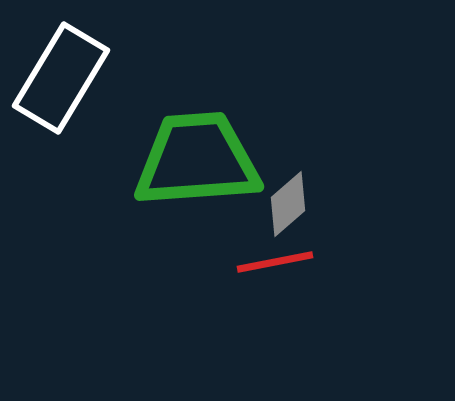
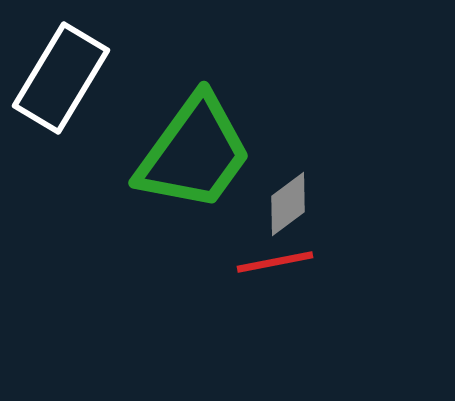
green trapezoid: moved 3 px left, 7 px up; rotated 130 degrees clockwise
gray diamond: rotated 4 degrees clockwise
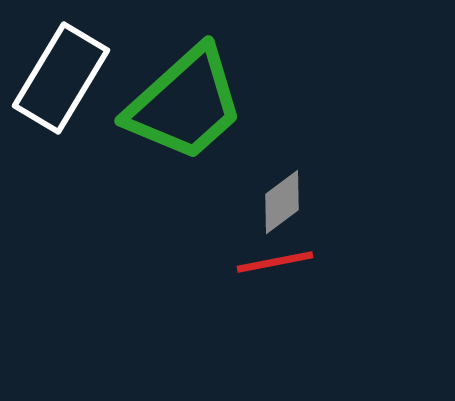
green trapezoid: moved 9 px left, 49 px up; rotated 12 degrees clockwise
gray diamond: moved 6 px left, 2 px up
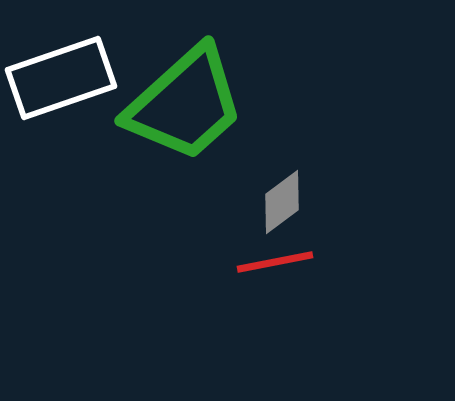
white rectangle: rotated 40 degrees clockwise
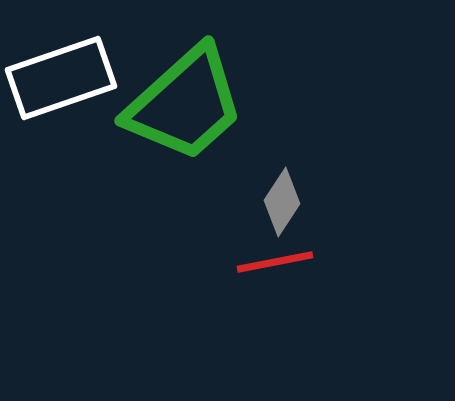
gray diamond: rotated 20 degrees counterclockwise
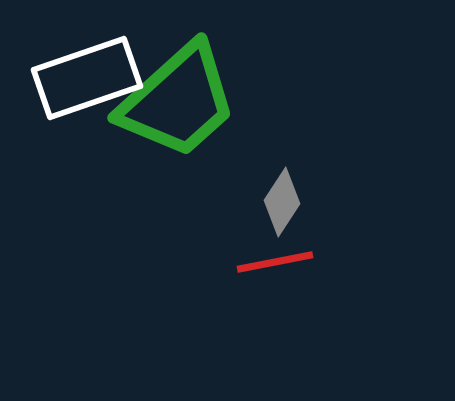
white rectangle: moved 26 px right
green trapezoid: moved 7 px left, 3 px up
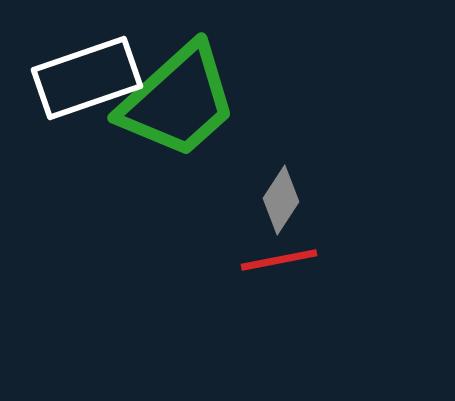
gray diamond: moved 1 px left, 2 px up
red line: moved 4 px right, 2 px up
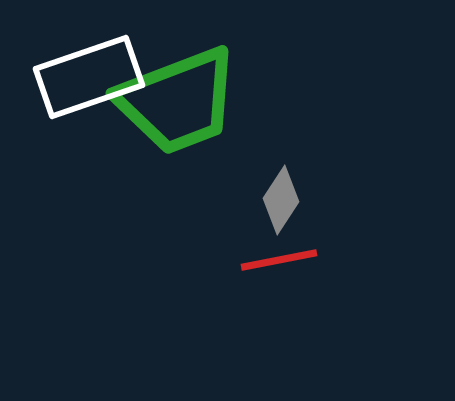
white rectangle: moved 2 px right, 1 px up
green trapezoid: rotated 21 degrees clockwise
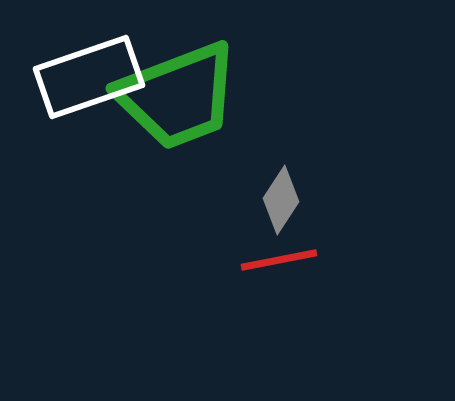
green trapezoid: moved 5 px up
